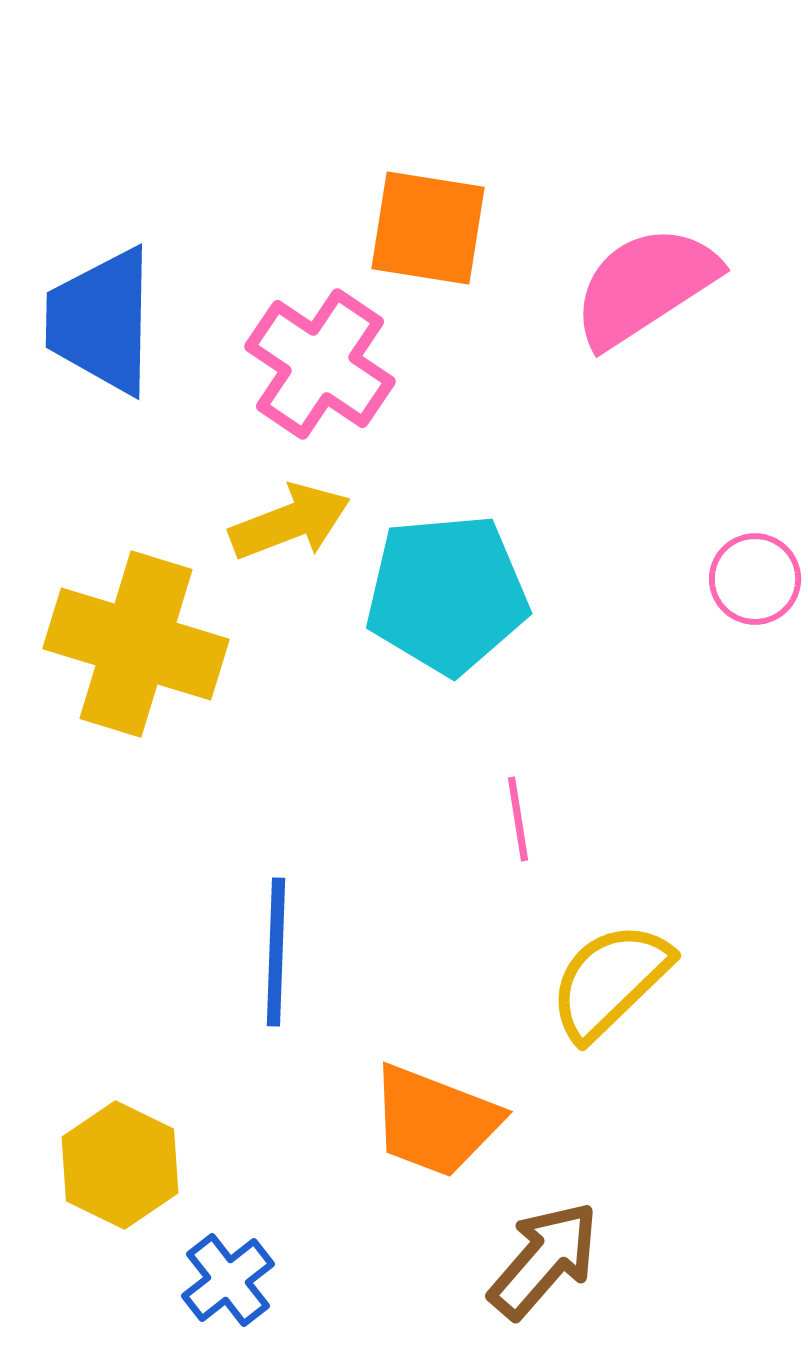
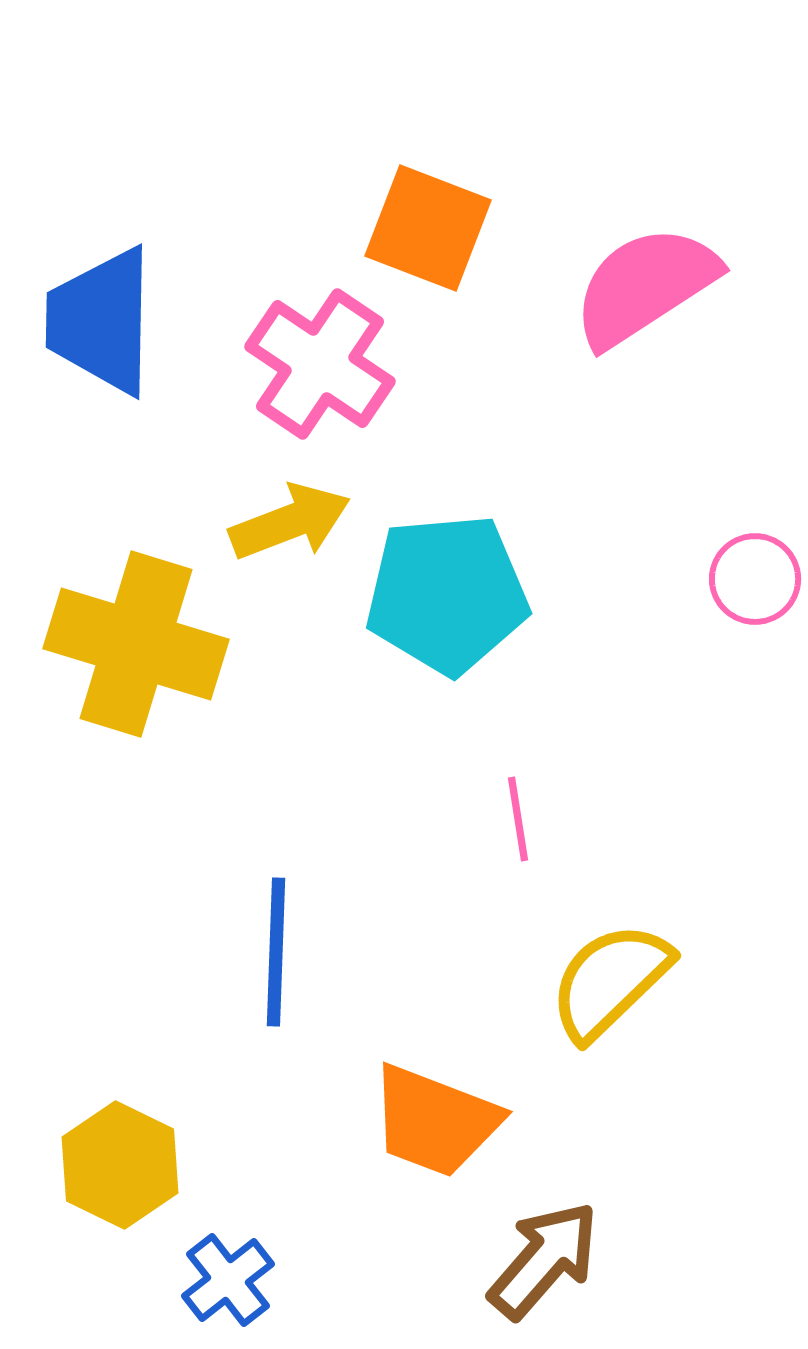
orange square: rotated 12 degrees clockwise
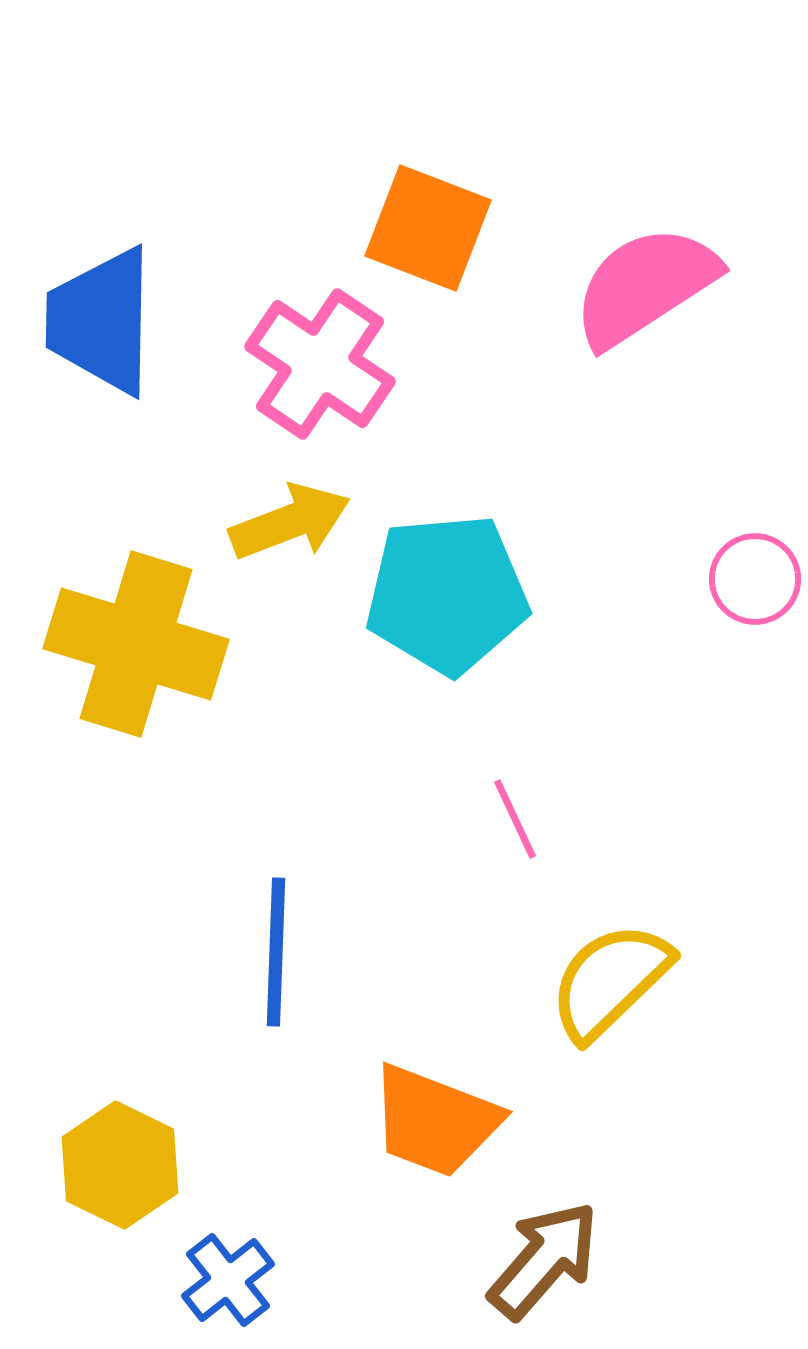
pink line: moved 3 px left; rotated 16 degrees counterclockwise
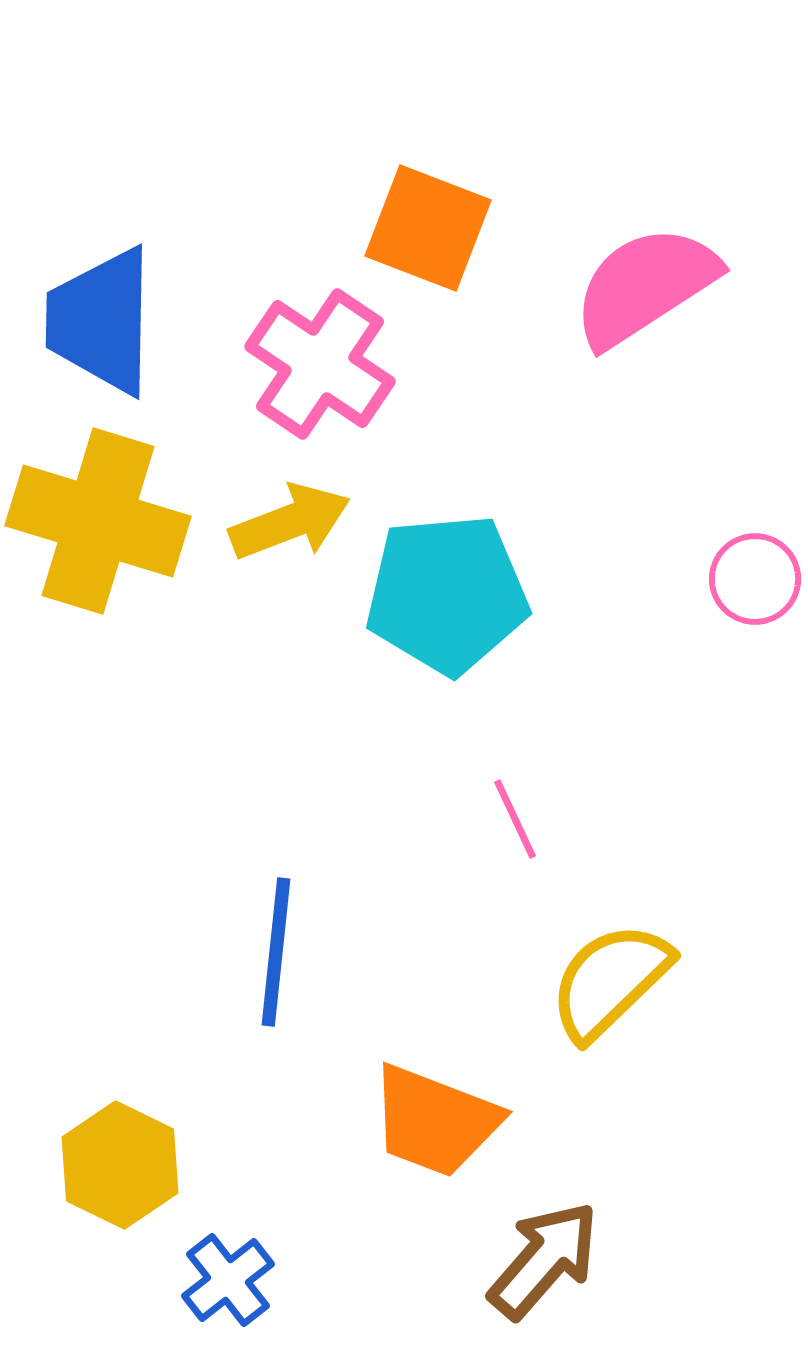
yellow cross: moved 38 px left, 123 px up
blue line: rotated 4 degrees clockwise
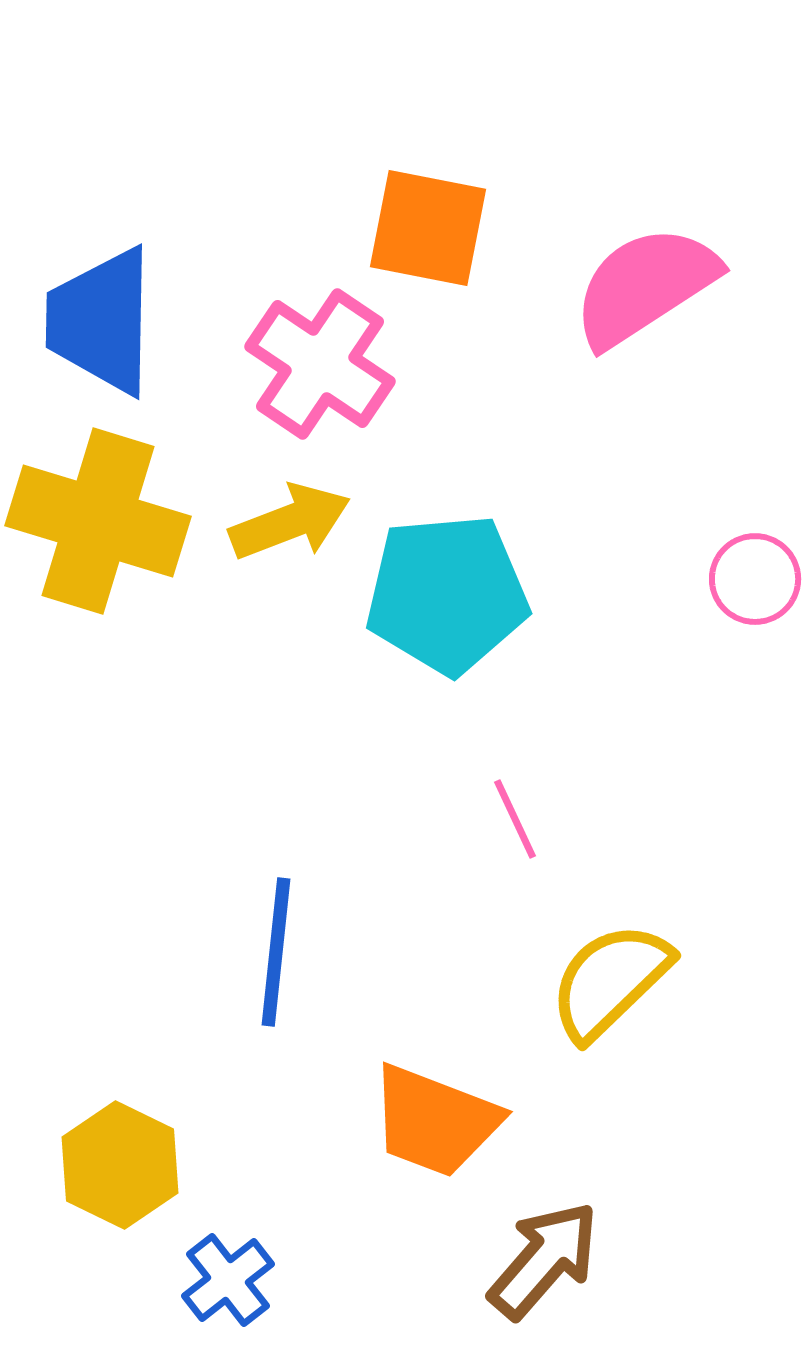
orange square: rotated 10 degrees counterclockwise
